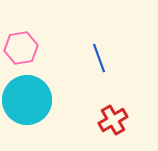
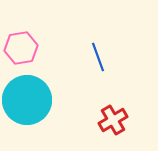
blue line: moved 1 px left, 1 px up
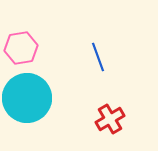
cyan circle: moved 2 px up
red cross: moved 3 px left, 1 px up
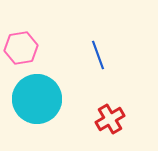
blue line: moved 2 px up
cyan circle: moved 10 px right, 1 px down
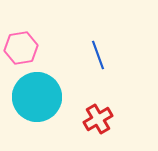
cyan circle: moved 2 px up
red cross: moved 12 px left
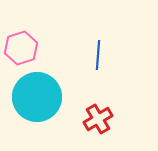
pink hexagon: rotated 8 degrees counterclockwise
blue line: rotated 24 degrees clockwise
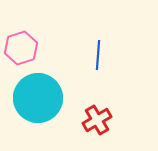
cyan circle: moved 1 px right, 1 px down
red cross: moved 1 px left, 1 px down
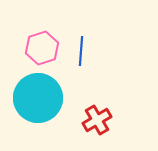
pink hexagon: moved 21 px right
blue line: moved 17 px left, 4 px up
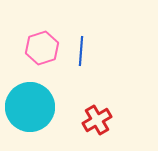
cyan circle: moved 8 px left, 9 px down
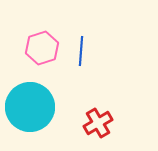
red cross: moved 1 px right, 3 px down
